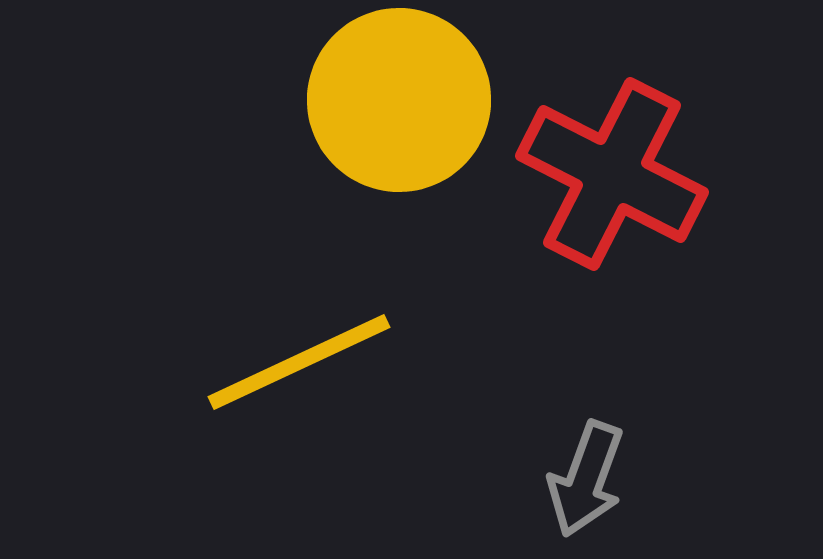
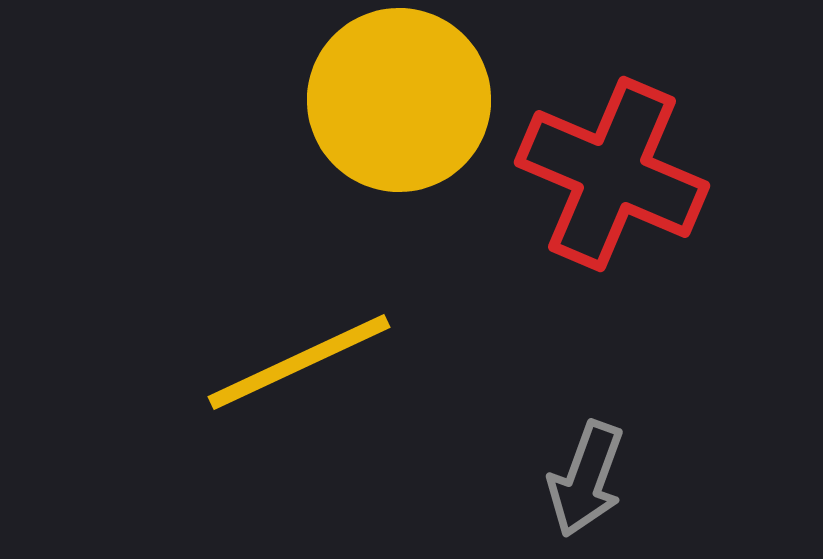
red cross: rotated 4 degrees counterclockwise
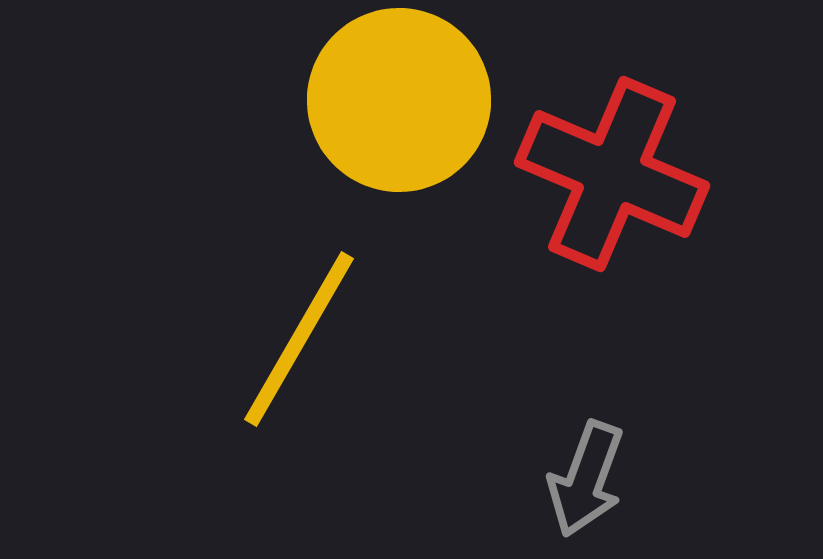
yellow line: moved 23 px up; rotated 35 degrees counterclockwise
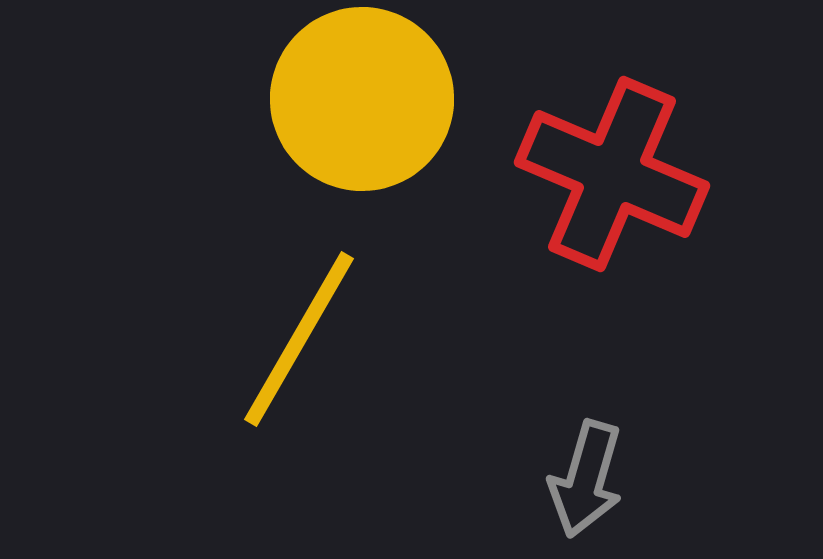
yellow circle: moved 37 px left, 1 px up
gray arrow: rotated 4 degrees counterclockwise
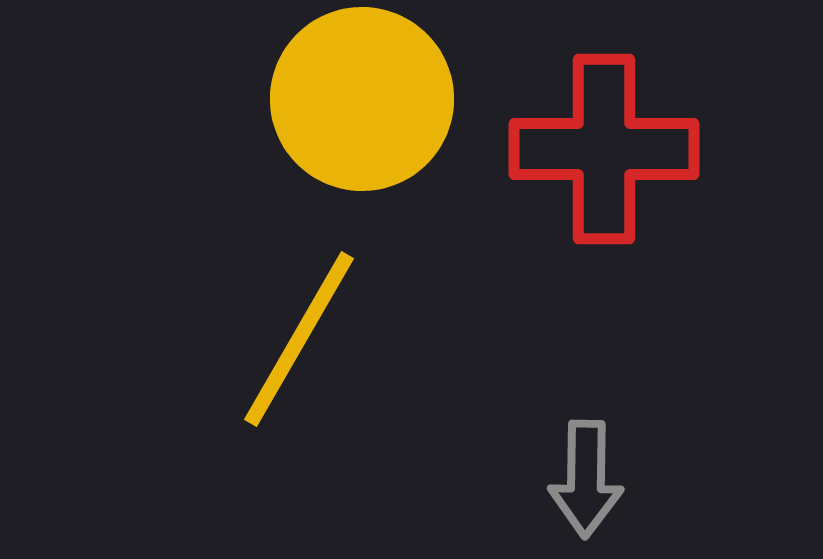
red cross: moved 8 px left, 25 px up; rotated 23 degrees counterclockwise
gray arrow: rotated 15 degrees counterclockwise
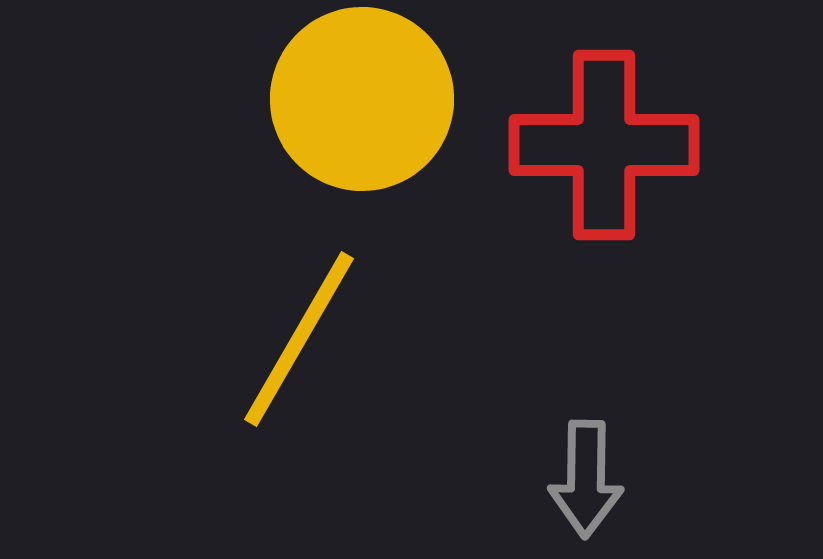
red cross: moved 4 px up
